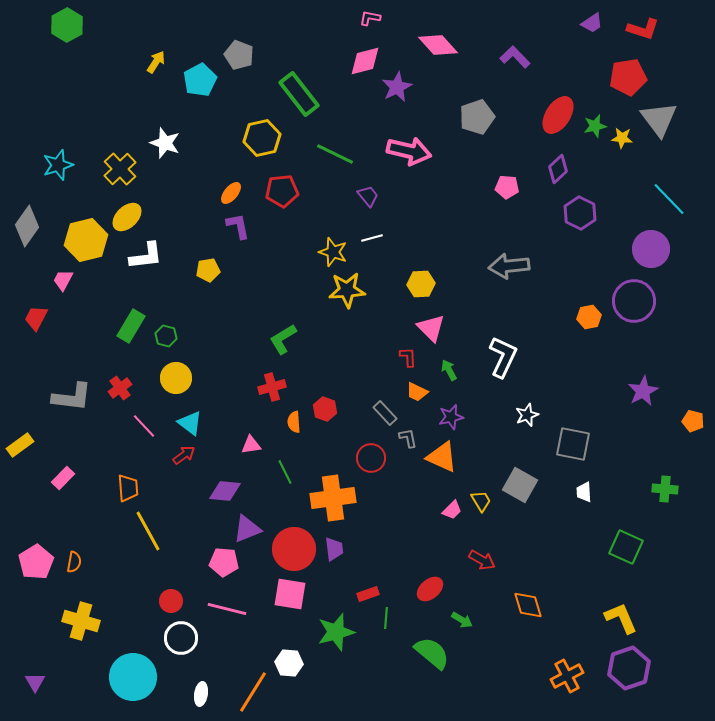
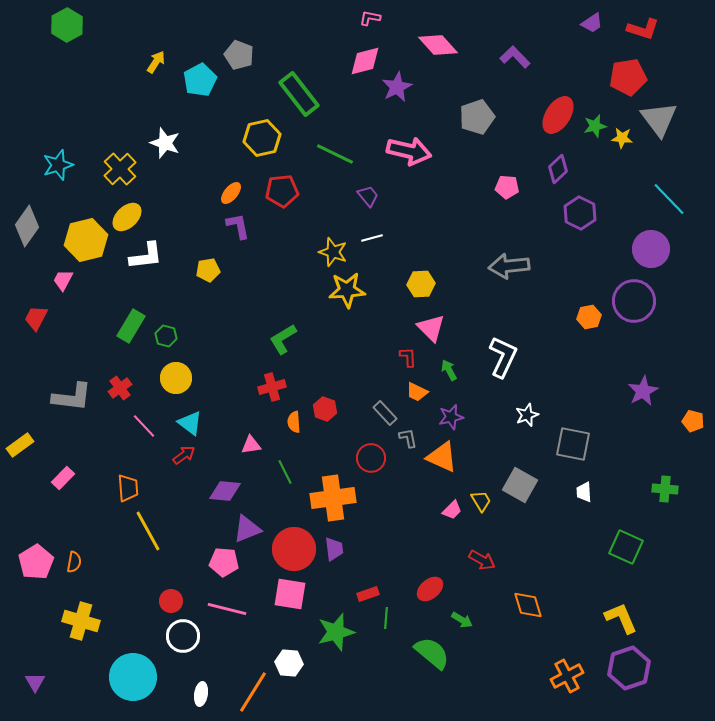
white circle at (181, 638): moved 2 px right, 2 px up
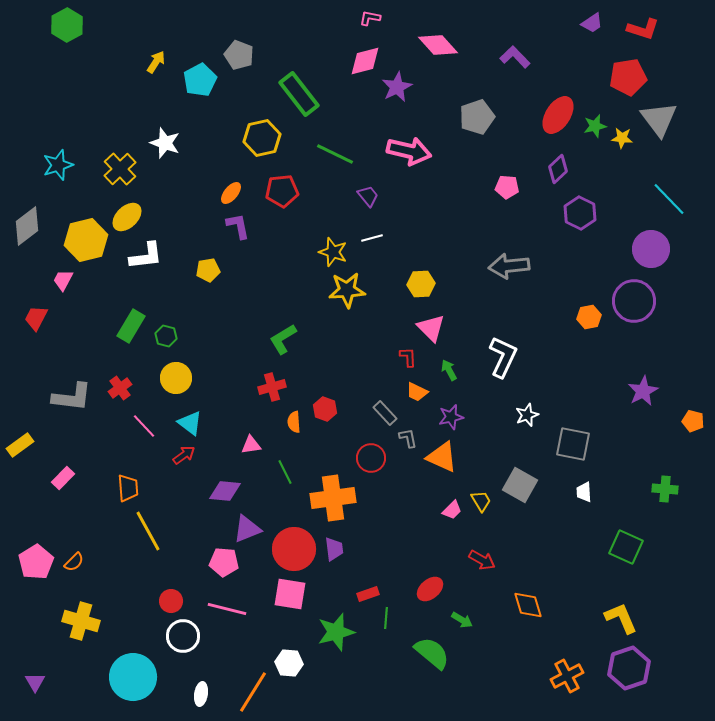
gray diamond at (27, 226): rotated 18 degrees clockwise
orange semicircle at (74, 562): rotated 35 degrees clockwise
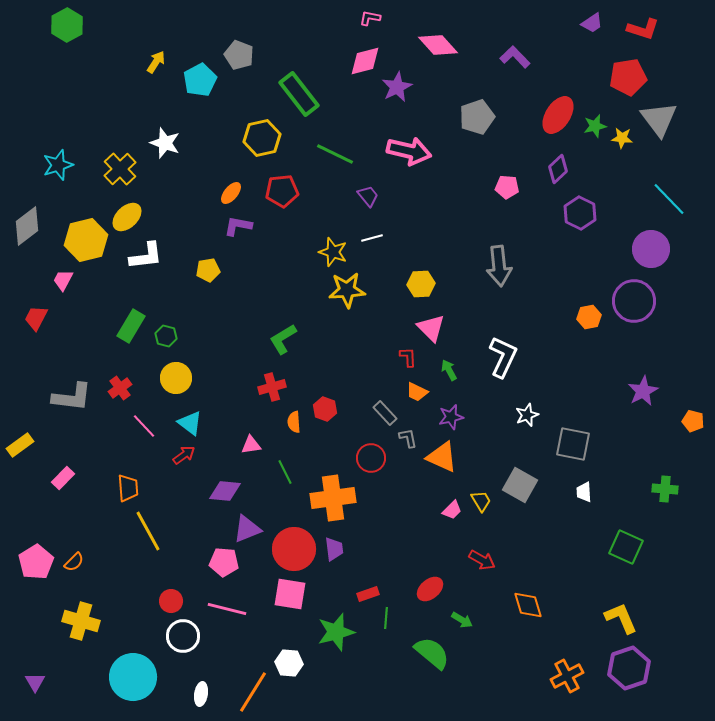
purple L-shape at (238, 226): rotated 68 degrees counterclockwise
gray arrow at (509, 266): moved 10 px left; rotated 90 degrees counterclockwise
